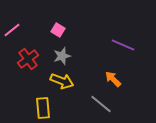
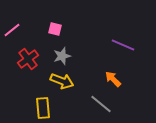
pink square: moved 3 px left, 1 px up; rotated 16 degrees counterclockwise
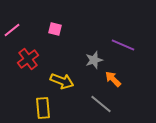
gray star: moved 32 px right, 4 px down
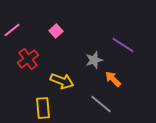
pink square: moved 1 px right, 2 px down; rotated 32 degrees clockwise
purple line: rotated 10 degrees clockwise
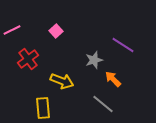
pink line: rotated 12 degrees clockwise
gray line: moved 2 px right
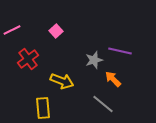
purple line: moved 3 px left, 6 px down; rotated 20 degrees counterclockwise
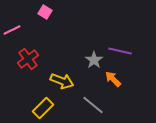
pink square: moved 11 px left, 19 px up; rotated 16 degrees counterclockwise
gray star: rotated 18 degrees counterclockwise
gray line: moved 10 px left, 1 px down
yellow rectangle: rotated 50 degrees clockwise
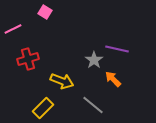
pink line: moved 1 px right, 1 px up
purple line: moved 3 px left, 2 px up
red cross: rotated 20 degrees clockwise
